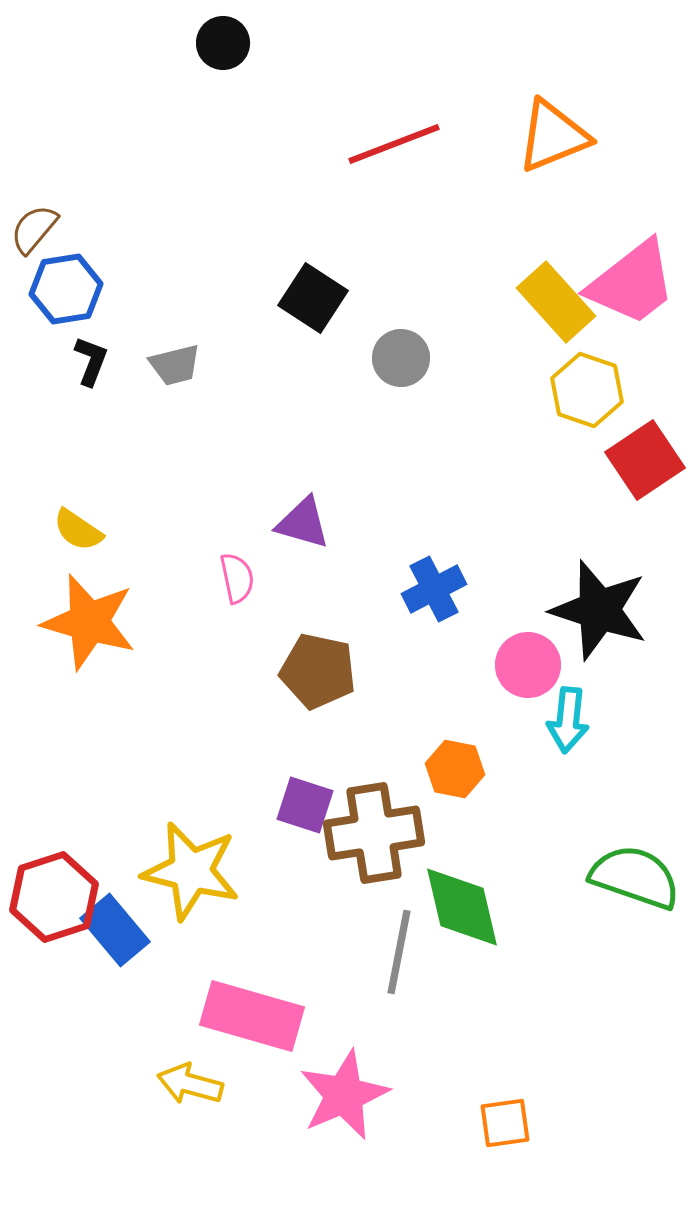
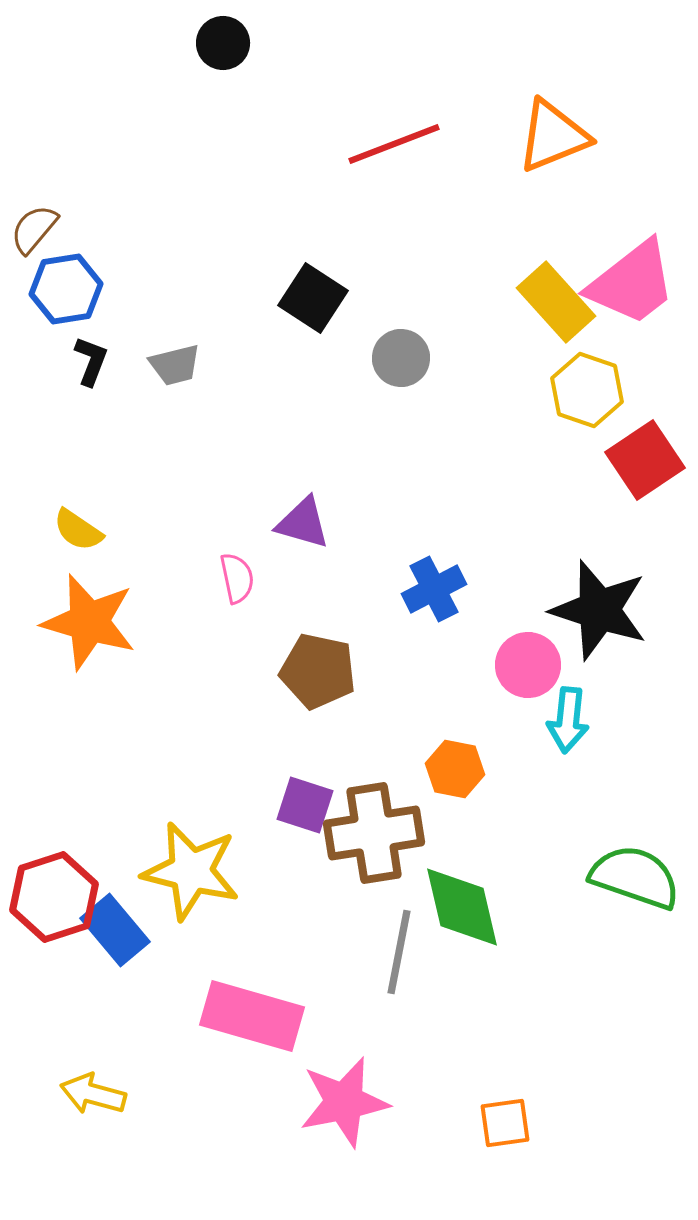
yellow arrow: moved 97 px left, 10 px down
pink star: moved 7 px down; rotated 12 degrees clockwise
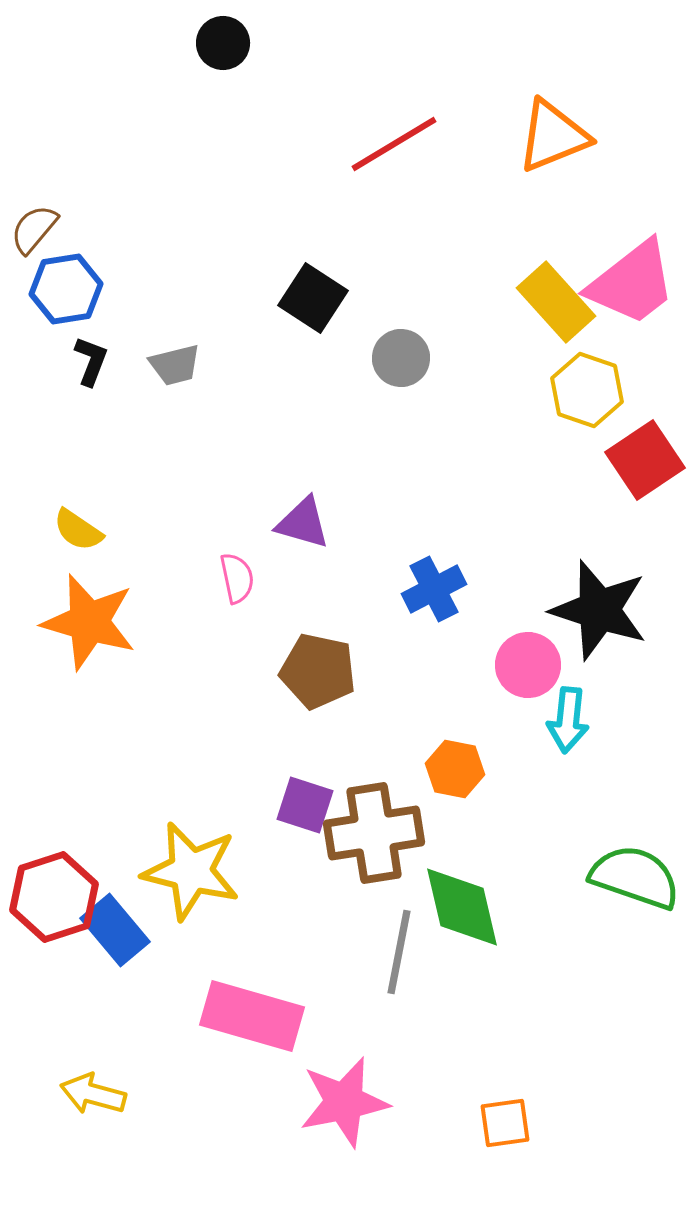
red line: rotated 10 degrees counterclockwise
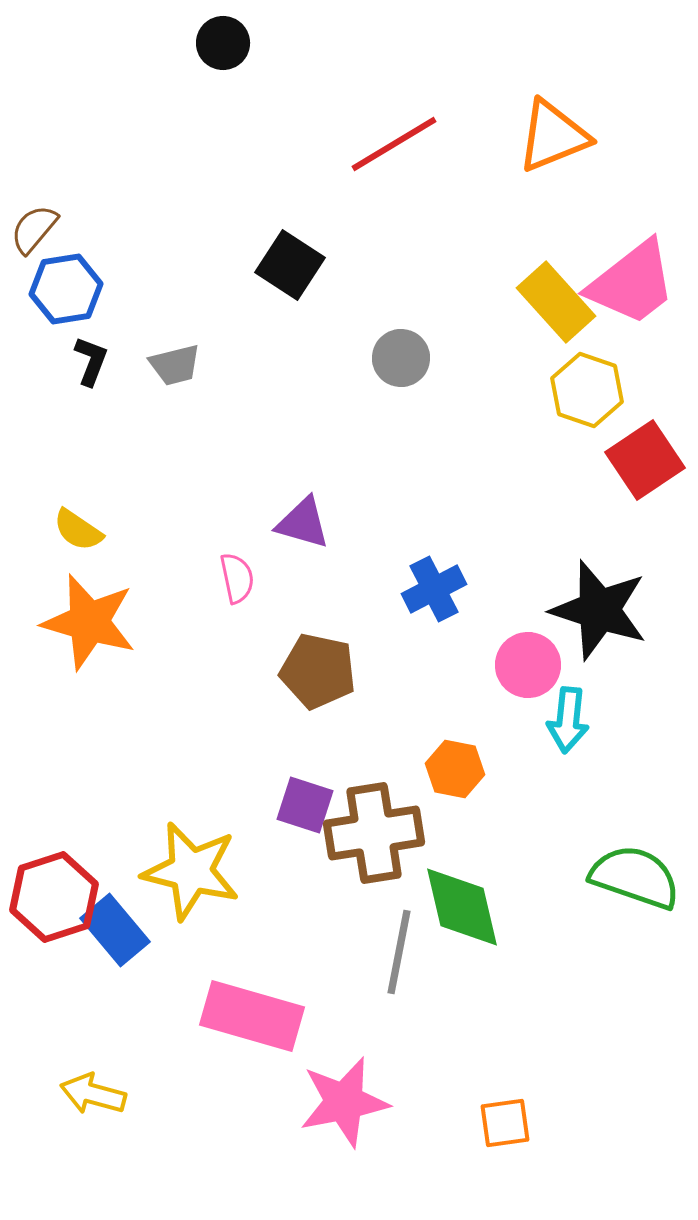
black square: moved 23 px left, 33 px up
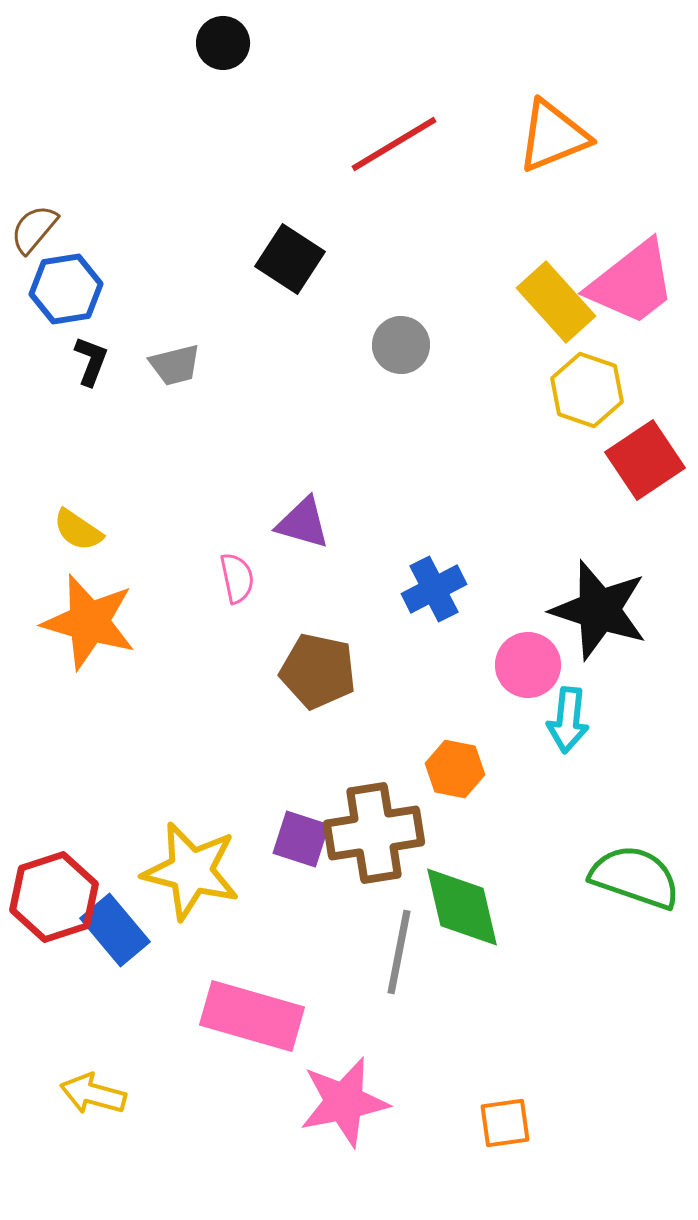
black square: moved 6 px up
gray circle: moved 13 px up
purple square: moved 4 px left, 34 px down
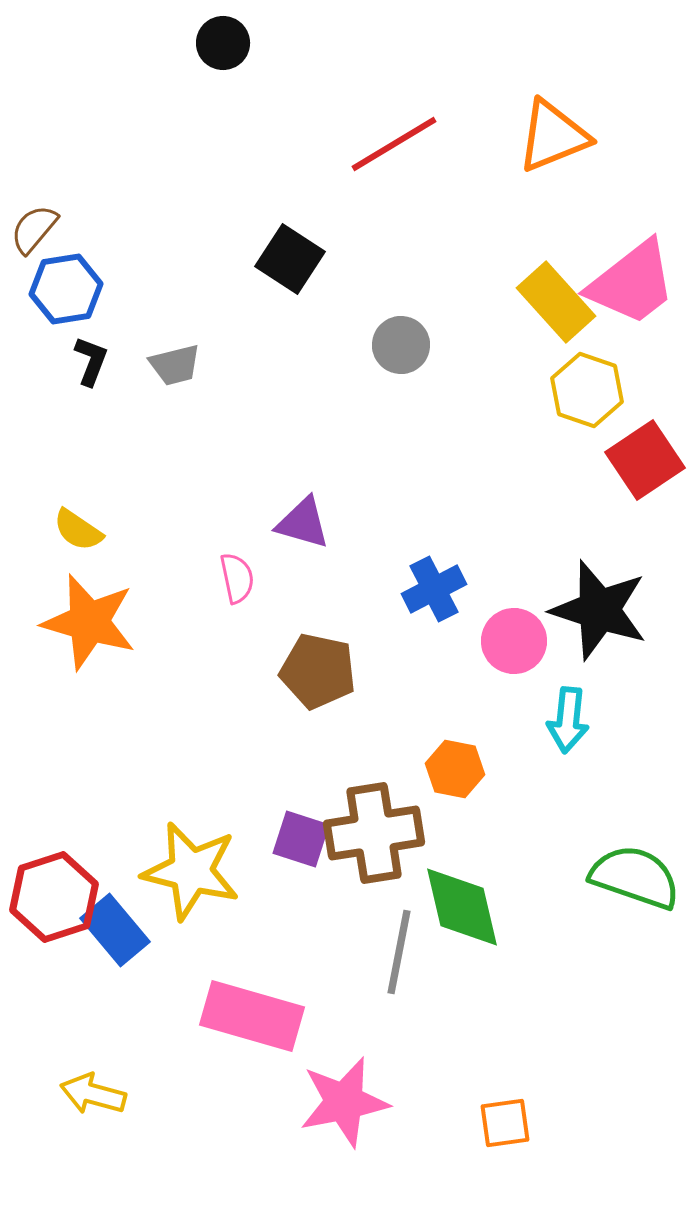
pink circle: moved 14 px left, 24 px up
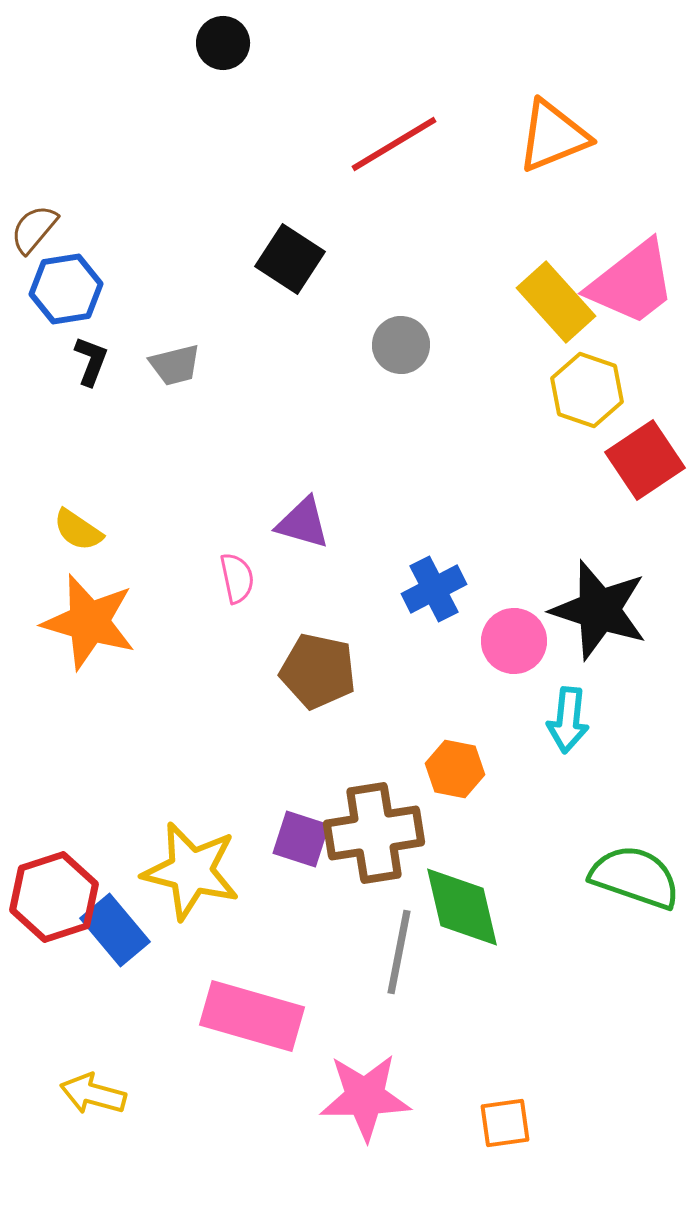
pink star: moved 21 px right, 5 px up; rotated 10 degrees clockwise
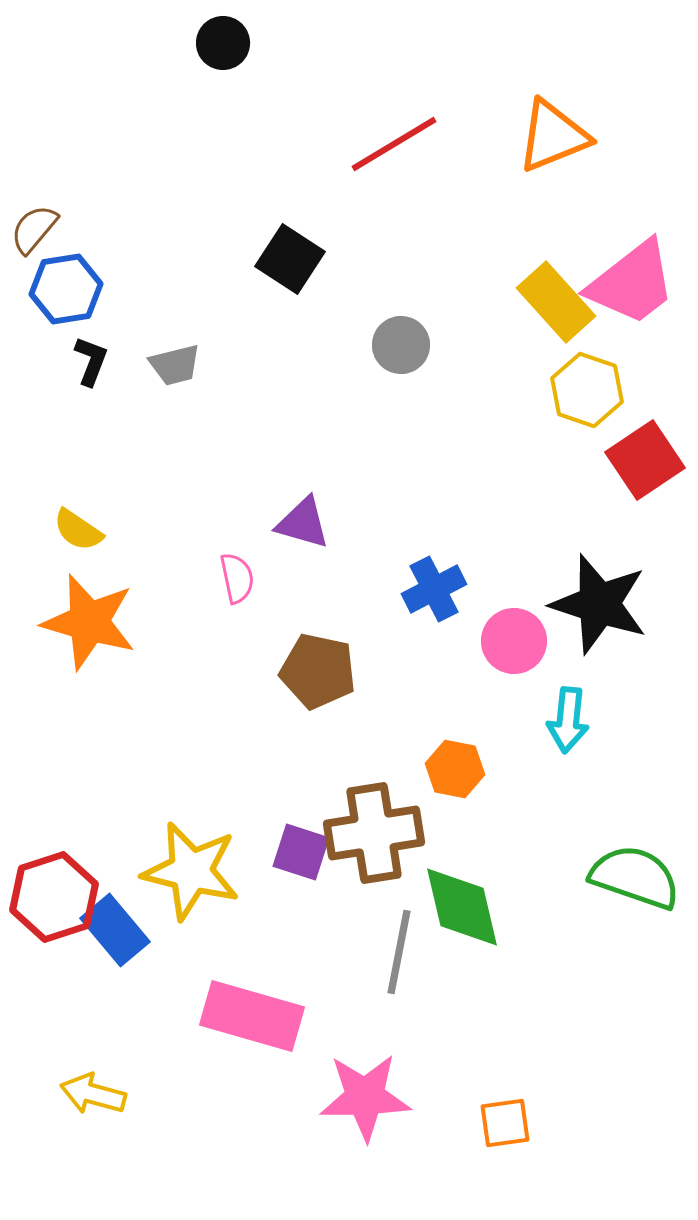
black star: moved 6 px up
purple square: moved 13 px down
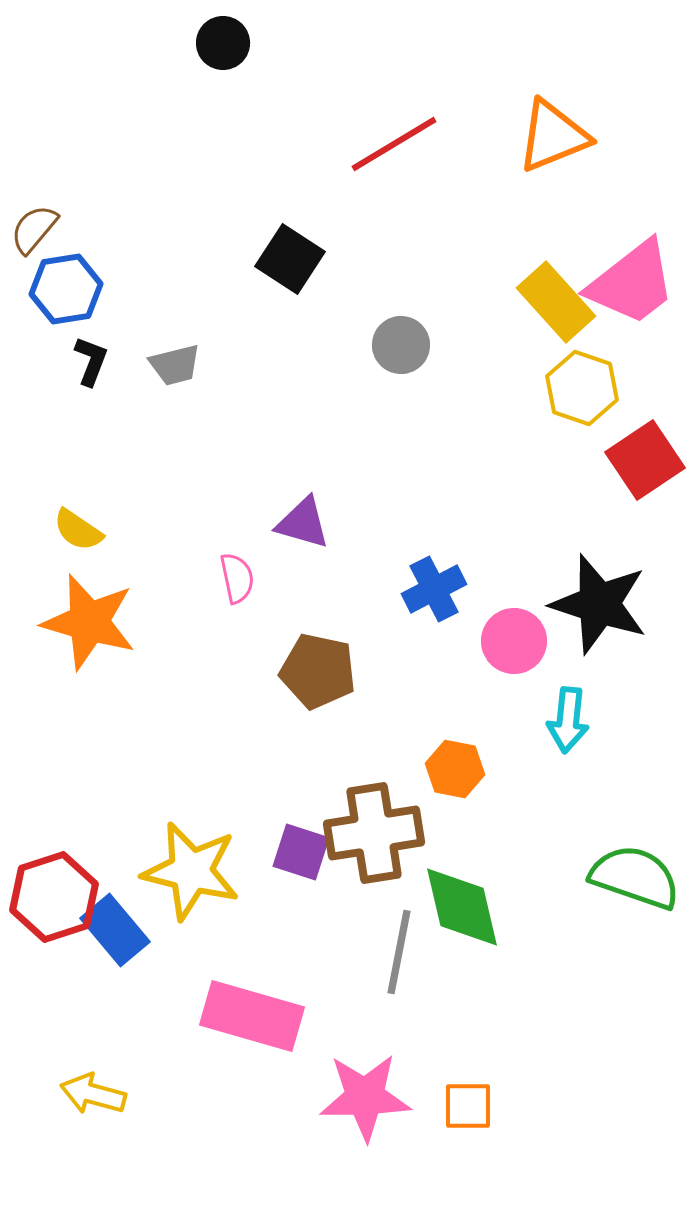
yellow hexagon: moved 5 px left, 2 px up
orange square: moved 37 px left, 17 px up; rotated 8 degrees clockwise
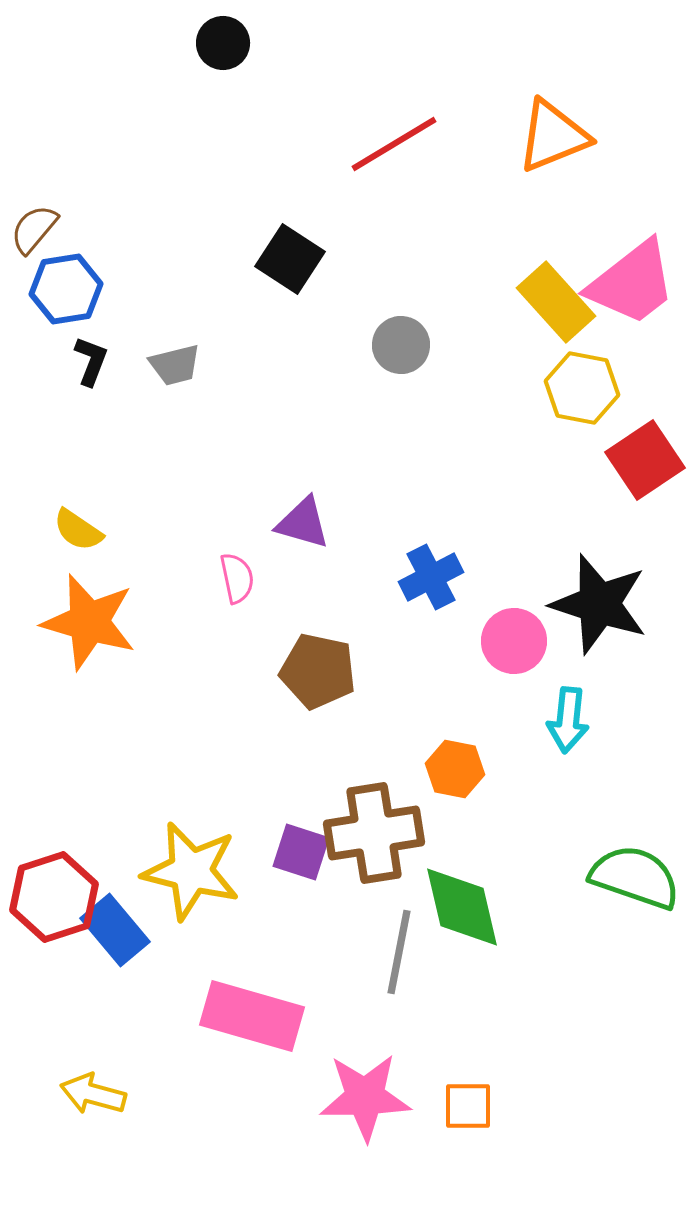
yellow hexagon: rotated 8 degrees counterclockwise
blue cross: moved 3 px left, 12 px up
